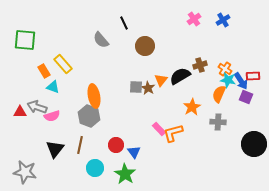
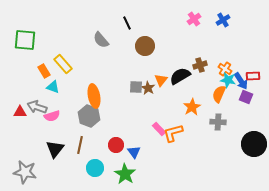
black line: moved 3 px right
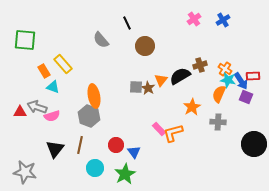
green star: rotated 10 degrees clockwise
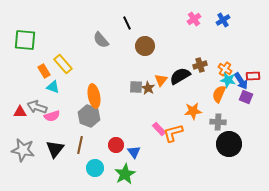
orange star: moved 1 px right, 4 px down; rotated 24 degrees clockwise
black circle: moved 25 px left
gray star: moved 2 px left, 22 px up
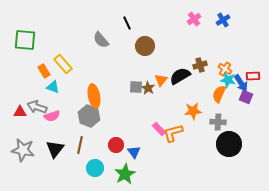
blue arrow: moved 2 px down
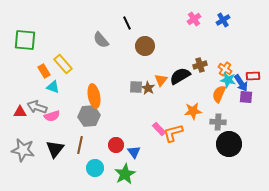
purple square: rotated 16 degrees counterclockwise
gray hexagon: rotated 25 degrees counterclockwise
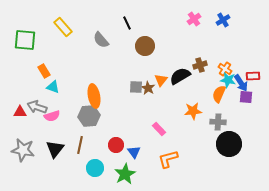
yellow rectangle: moved 37 px up
orange L-shape: moved 5 px left, 26 px down
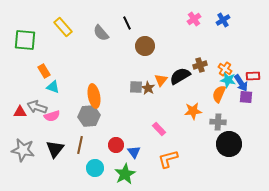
gray semicircle: moved 7 px up
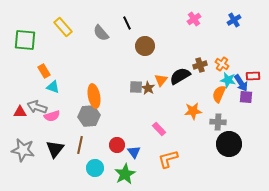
blue cross: moved 11 px right
orange cross: moved 3 px left, 5 px up
red circle: moved 1 px right
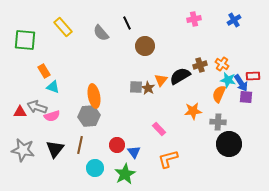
pink cross: rotated 24 degrees clockwise
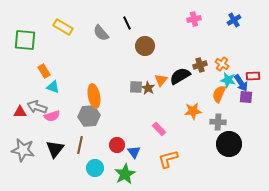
yellow rectangle: rotated 18 degrees counterclockwise
